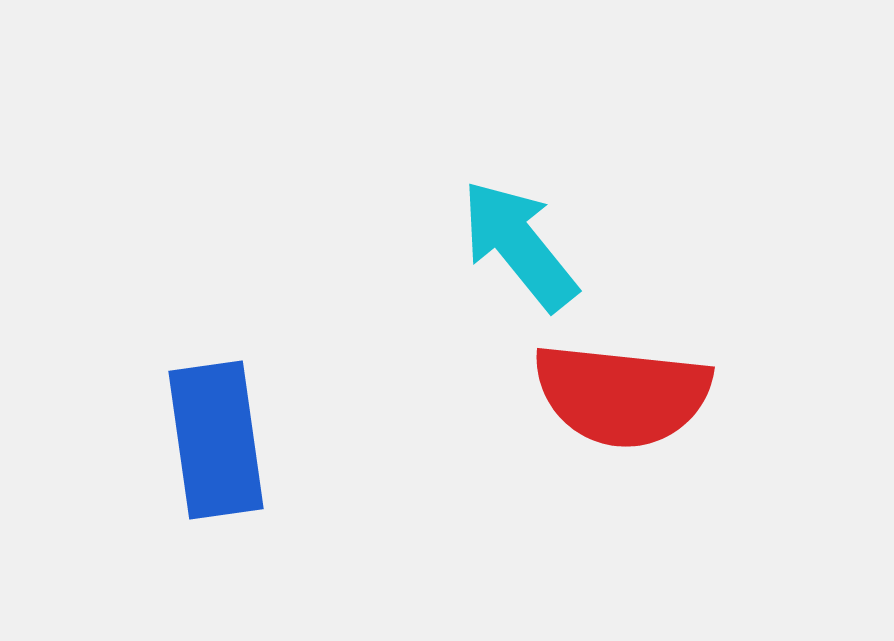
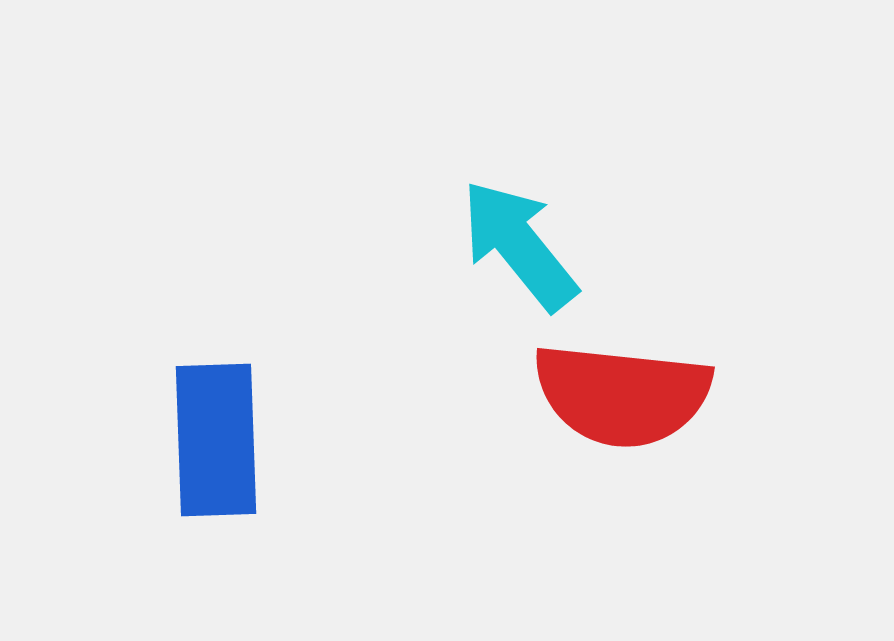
blue rectangle: rotated 6 degrees clockwise
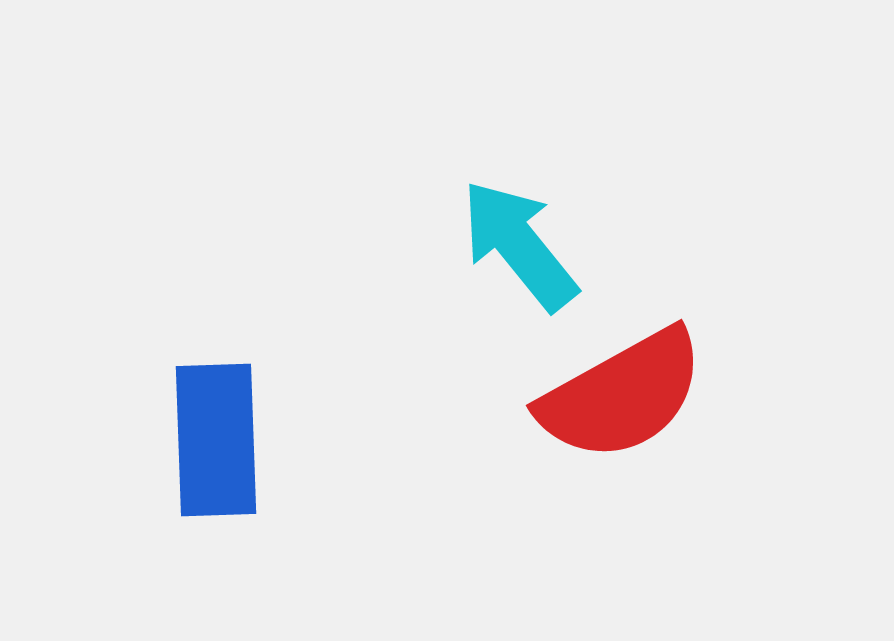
red semicircle: rotated 35 degrees counterclockwise
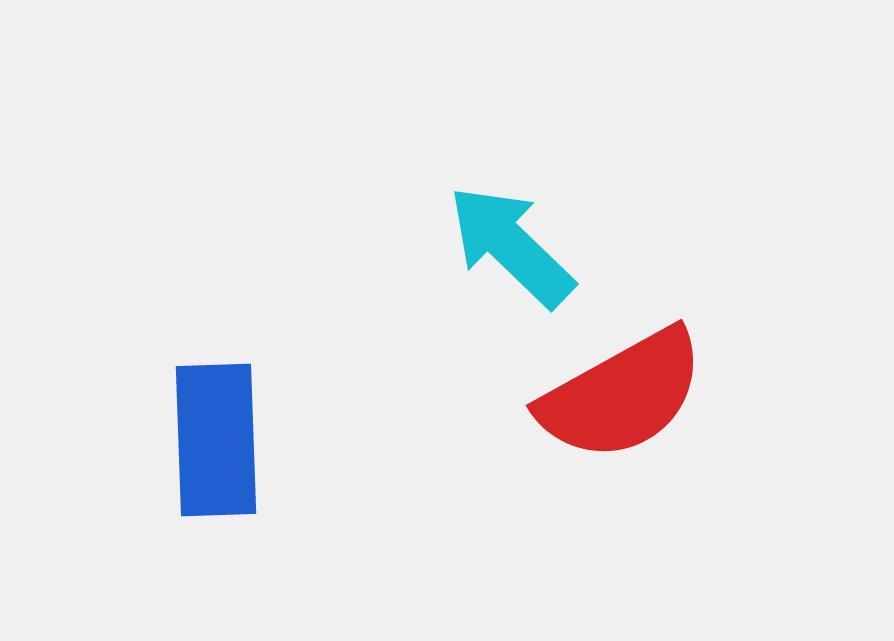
cyan arrow: moved 8 px left, 1 px down; rotated 7 degrees counterclockwise
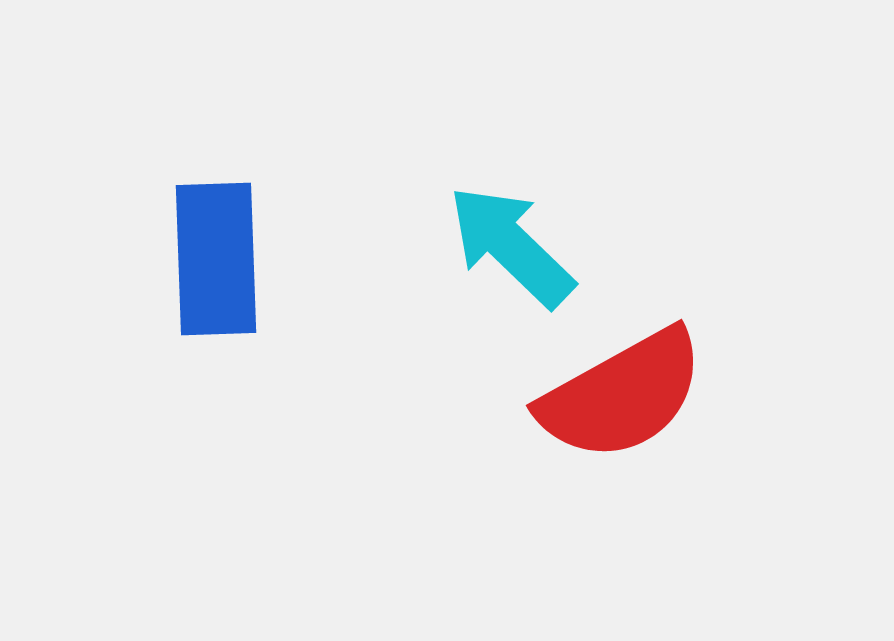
blue rectangle: moved 181 px up
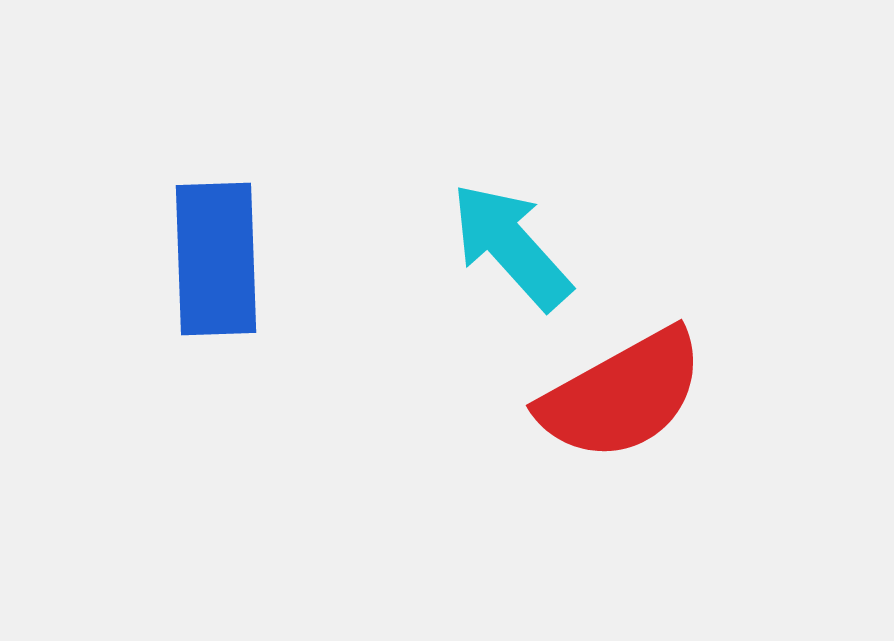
cyan arrow: rotated 4 degrees clockwise
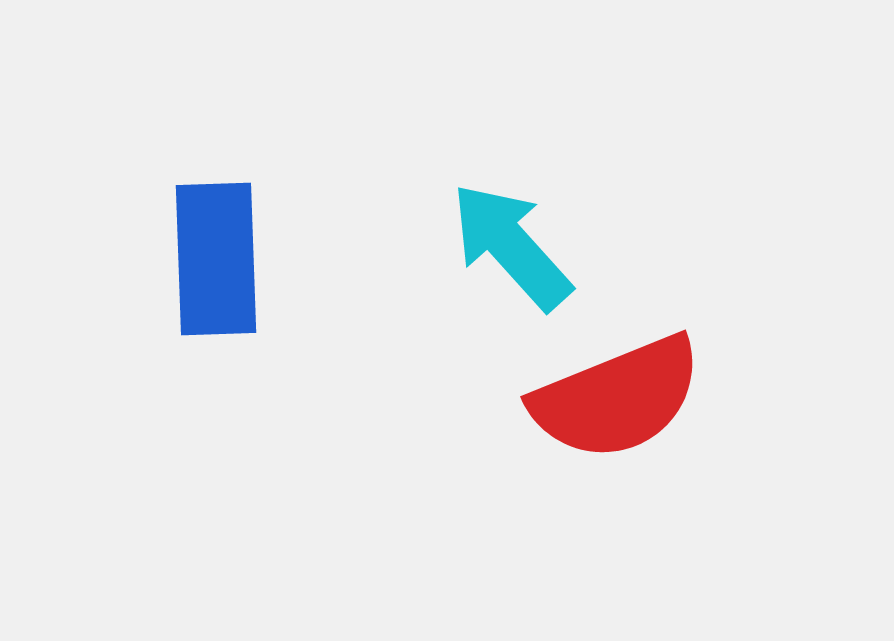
red semicircle: moved 5 px left, 3 px down; rotated 7 degrees clockwise
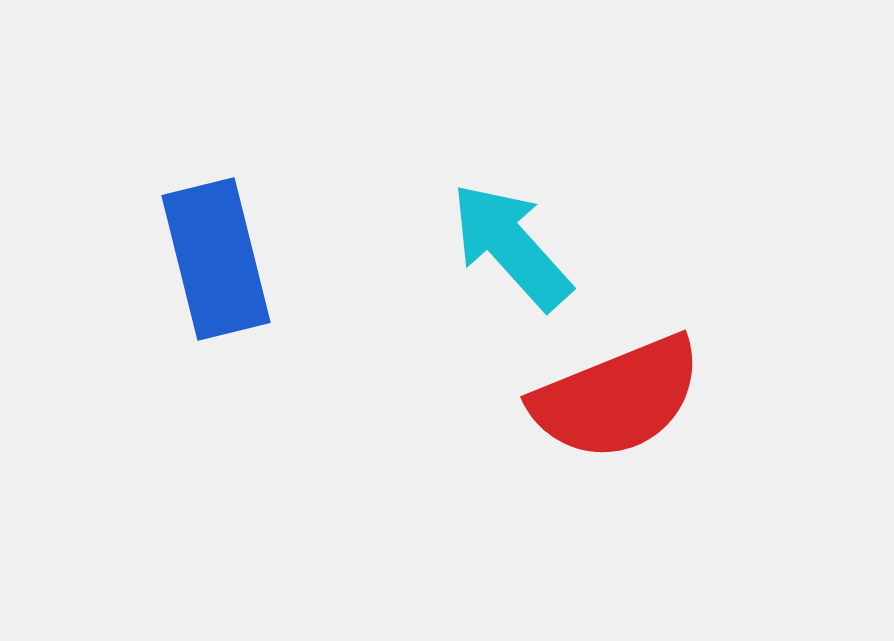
blue rectangle: rotated 12 degrees counterclockwise
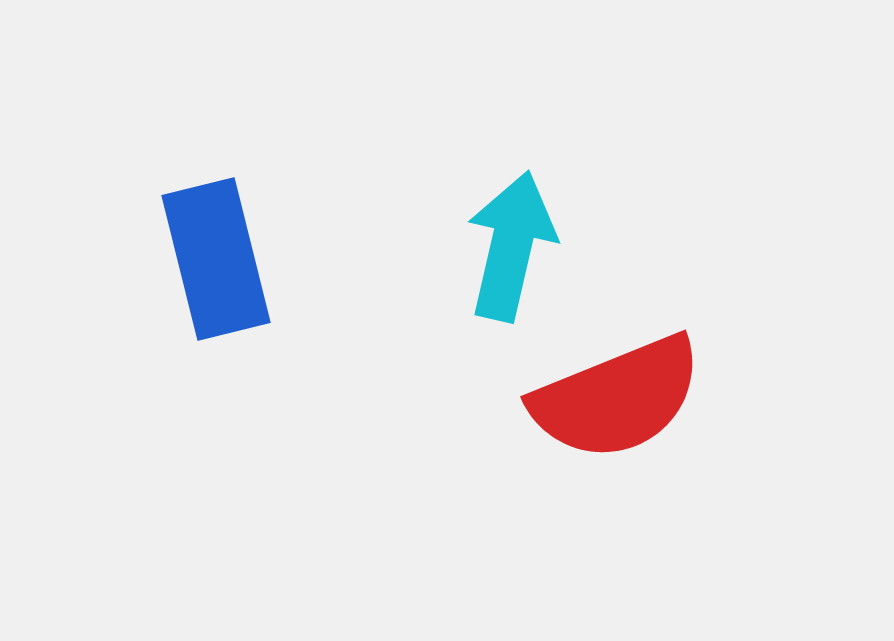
cyan arrow: rotated 55 degrees clockwise
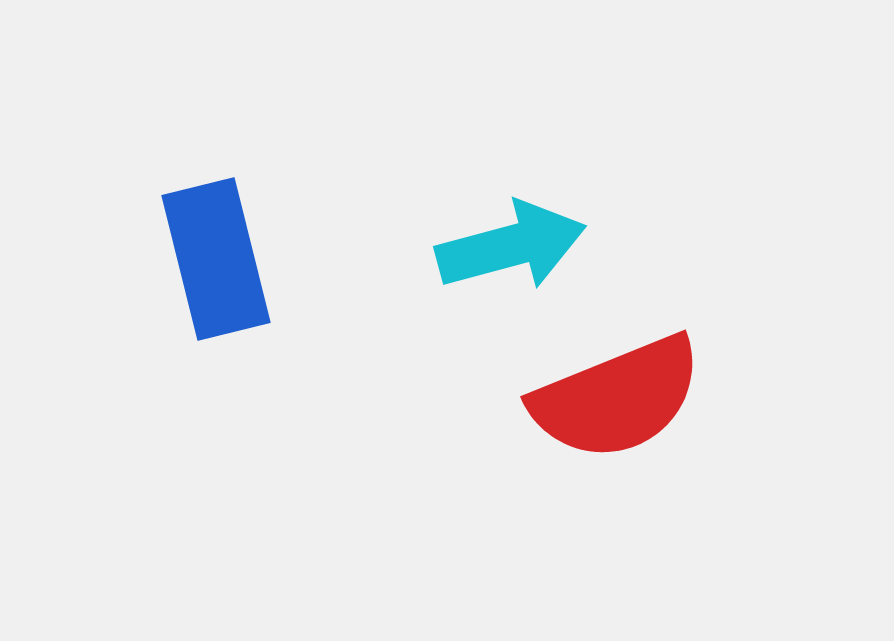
cyan arrow: rotated 62 degrees clockwise
